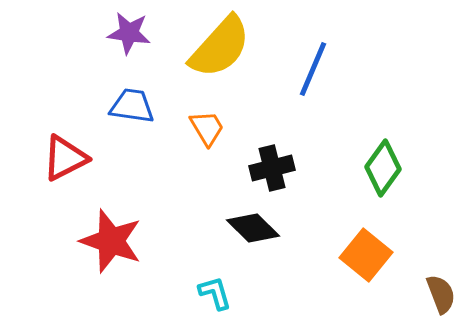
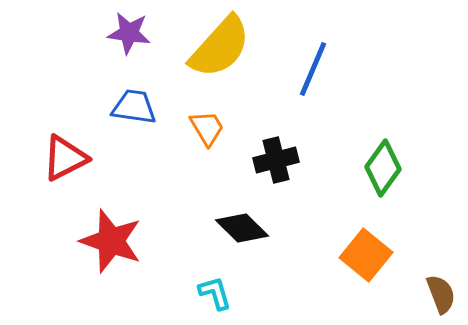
blue trapezoid: moved 2 px right, 1 px down
black cross: moved 4 px right, 8 px up
black diamond: moved 11 px left
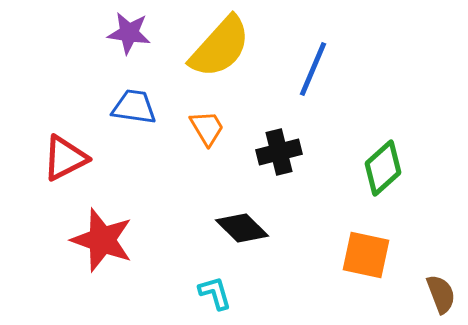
black cross: moved 3 px right, 8 px up
green diamond: rotated 12 degrees clockwise
red star: moved 9 px left, 1 px up
orange square: rotated 27 degrees counterclockwise
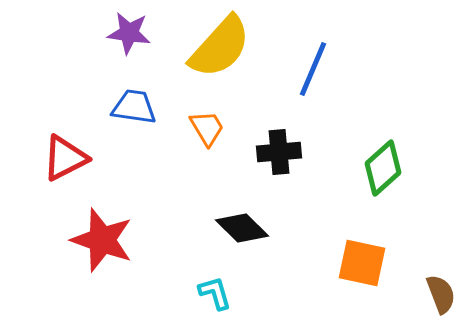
black cross: rotated 9 degrees clockwise
orange square: moved 4 px left, 8 px down
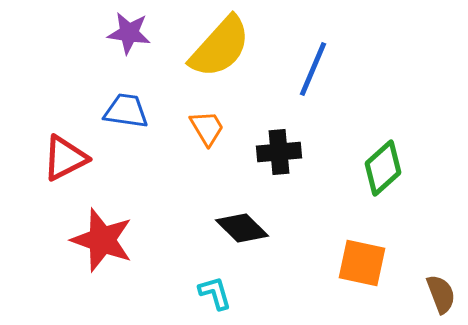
blue trapezoid: moved 8 px left, 4 px down
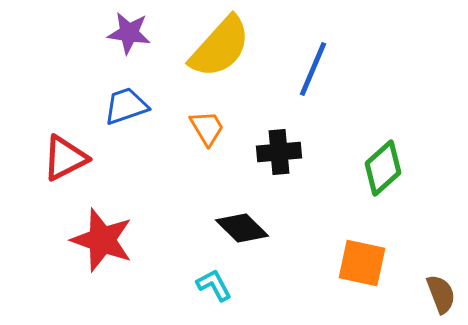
blue trapezoid: moved 5 px up; rotated 27 degrees counterclockwise
cyan L-shape: moved 1 px left, 8 px up; rotated 12 degrees counterclockwise
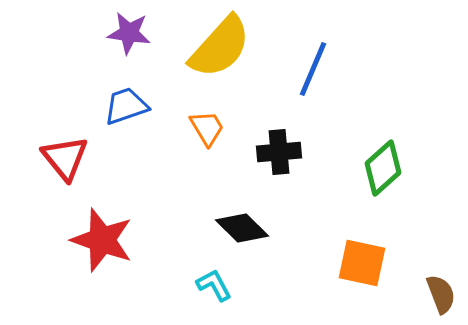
red triangle: rotated 42 degrees counterclockwise
